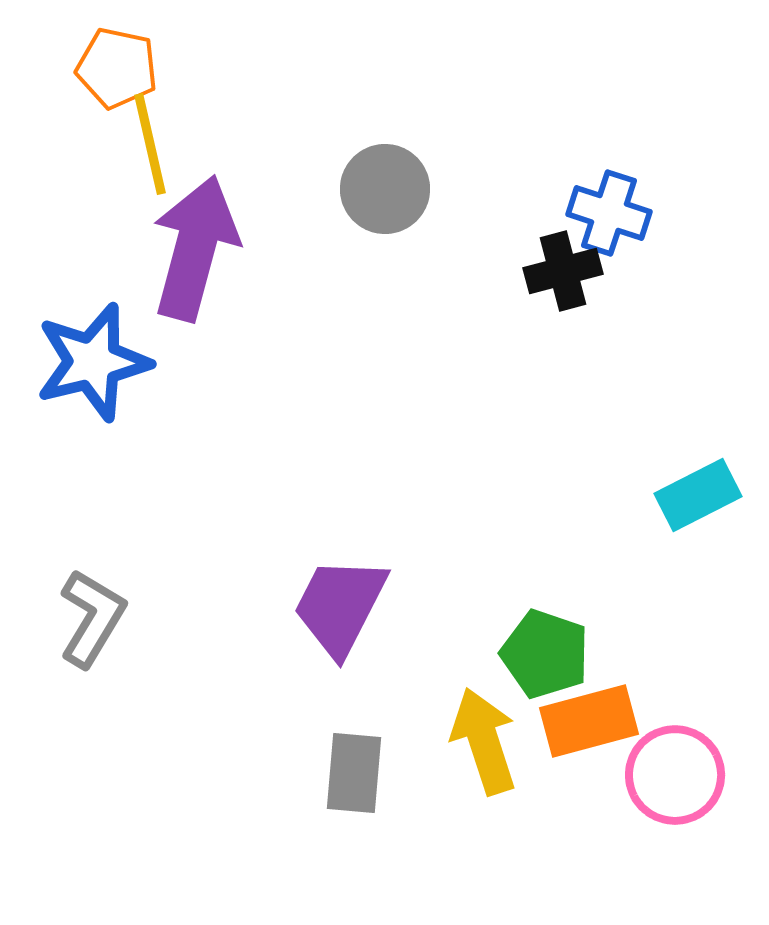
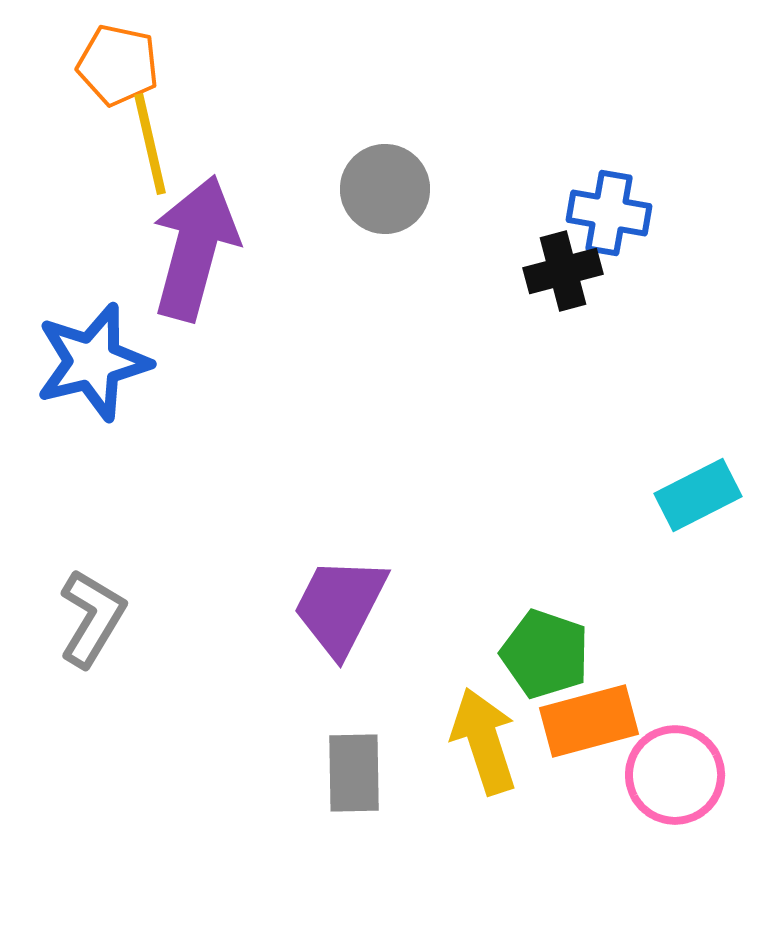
orange pentagon: moved 1 px right, 3 px up
blue cross: rotated 8 degrees counterclockwise
gray rectangle: rotated 6 degrees counterclockwise
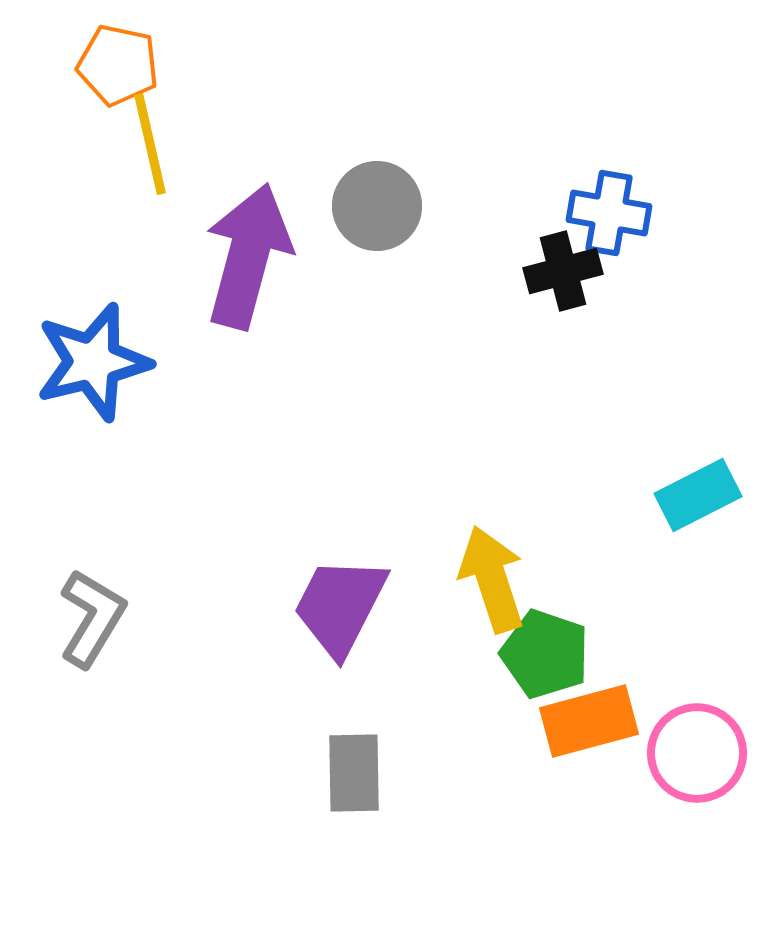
gray circle: moved 8 px left, 17 px down
purple arrow: moved 53 px right, 8 px down
yellow arrow: moved 8 px right, 162 px up
pink circle: moved 22 px right, 22 px up
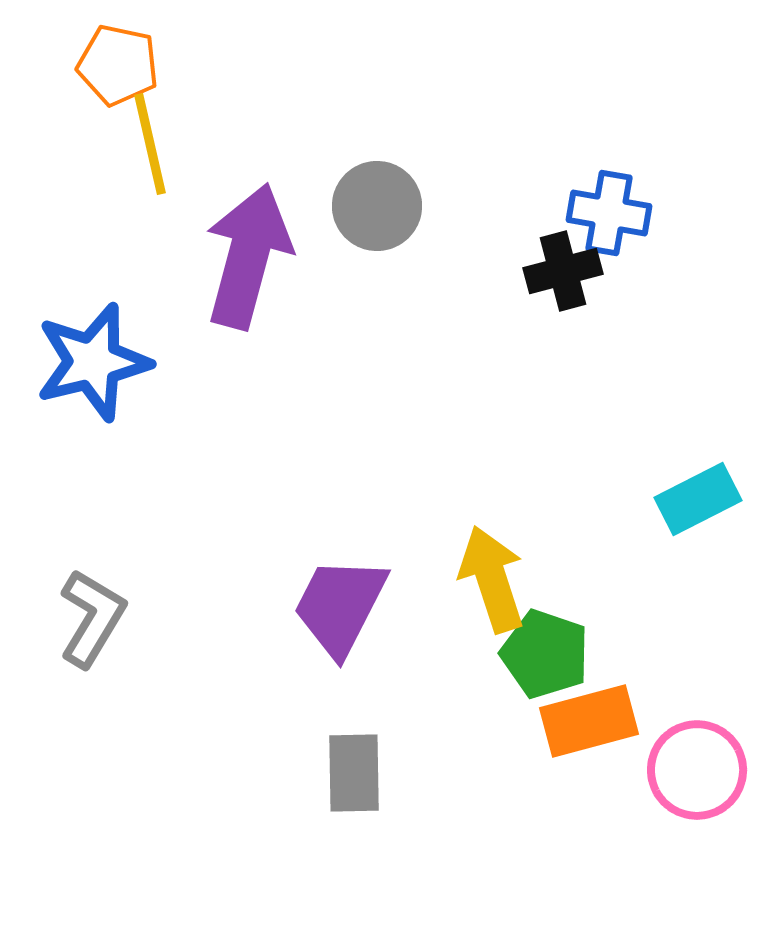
cyan rectangle: moved 4 px down
pink circle: moved 17 px down
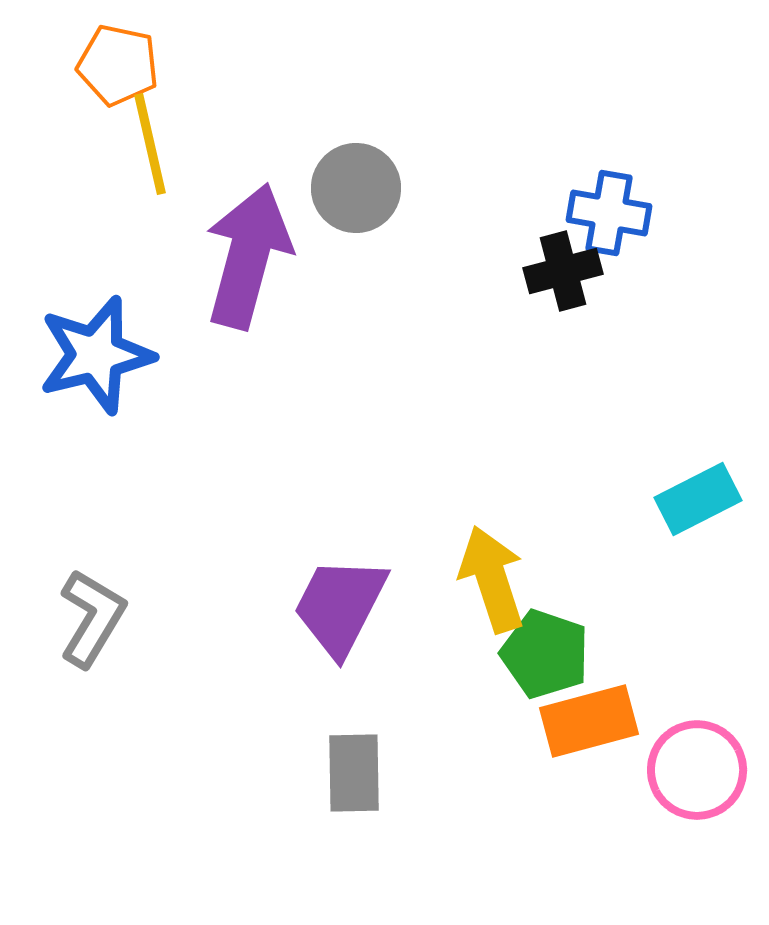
gray circle: moved 21 px left, 18 px up
blue star: moved 3 px right, 7 px up
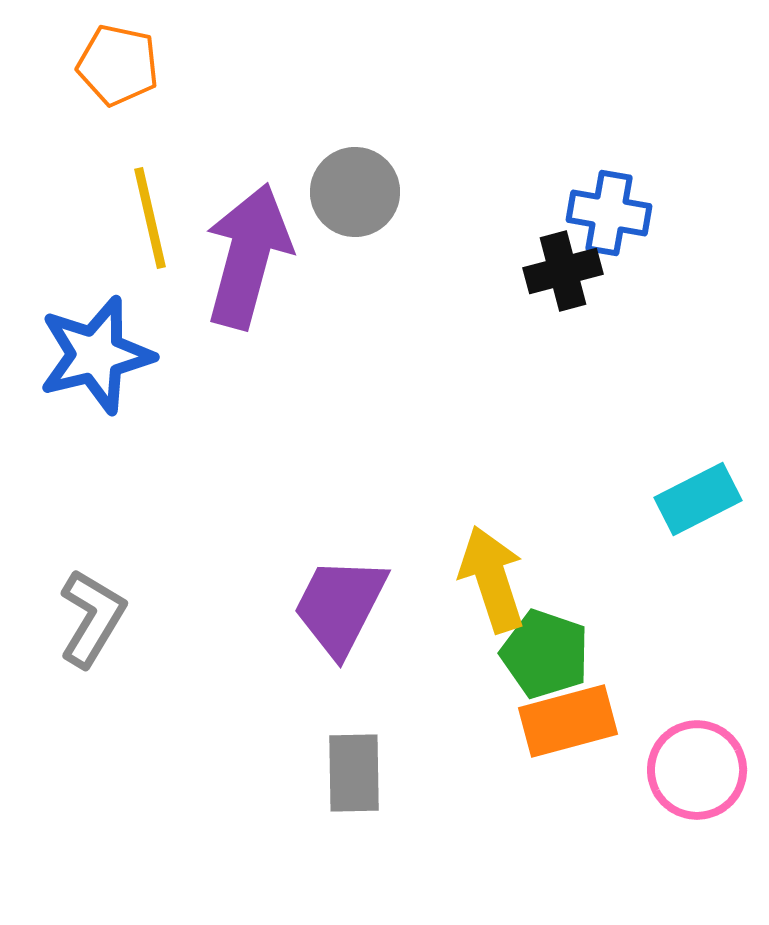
yellow line: moved 74 px down
gray circle: moved 1 px left, 4 px down
orange rectangle: moved 21 px left
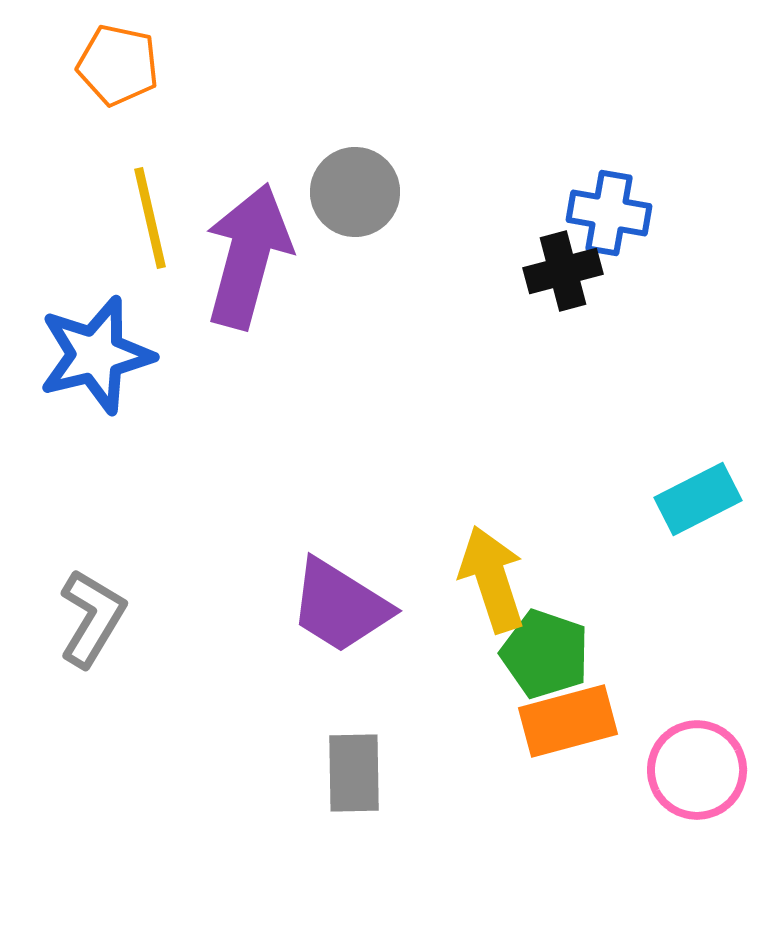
purple trapezoid: rotated 85 degrees counterclockwise
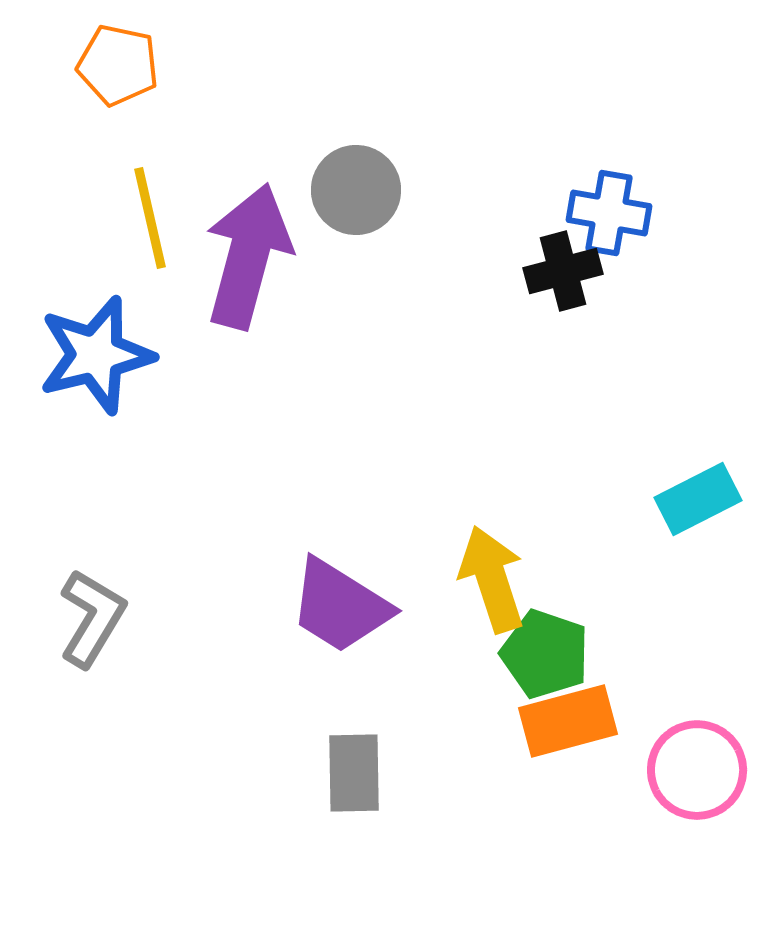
gray circle: moved 1 px right, 2 px up
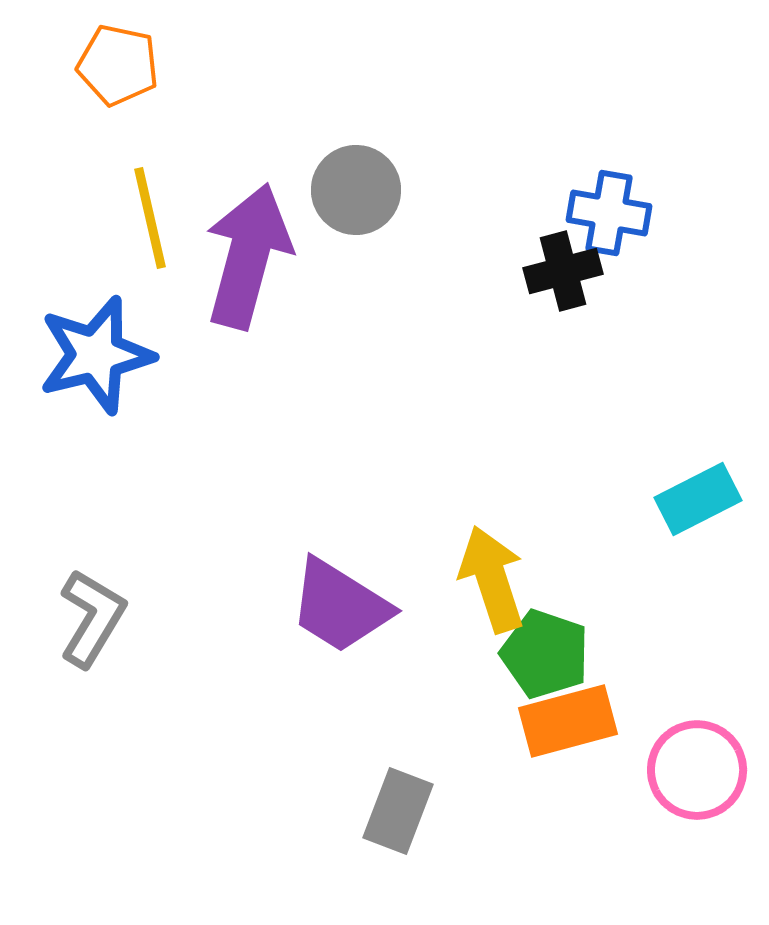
gray rectangle: moved 44 px right, 38 px down; rotated 22 degrees clockwise
